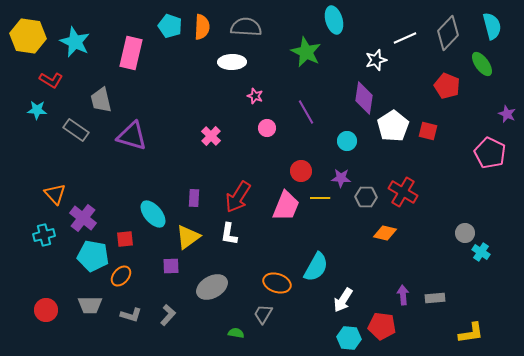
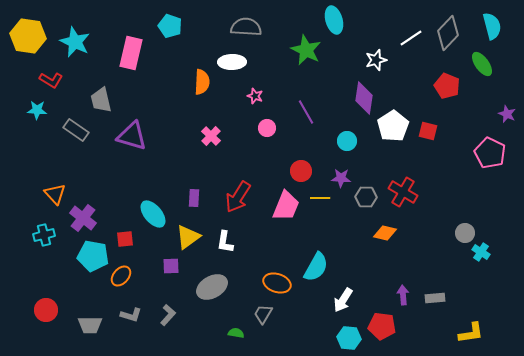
orange semicircle at (202, 27): moved 55 px down
white line at (405, 38): moved 6 px right; rotated 10 degrees counterclockwise
green star at (306, 52): moved 2 px up
white L-shape at (229, 234): moved 4 px left, 8 px down
gray trapezoid at (90, 305): moved 20 px down
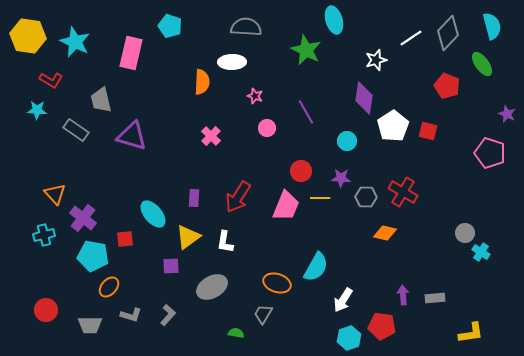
pink pentagon at (490, 153): rotated 8 degrees counterclockwise
orange ellipse at (121, 276): moved 12 px left, 11 px down
cyan hexagon at (349, 338): rotated 25 degrees counterclockwise
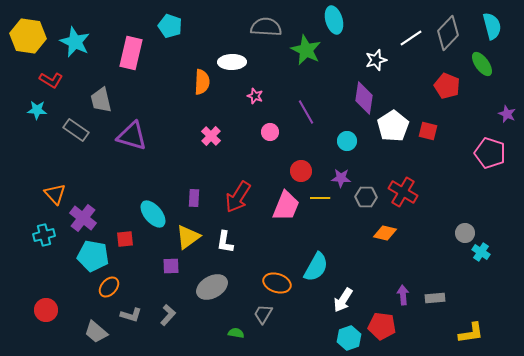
gray semicircle at (246, 27): moved 20 px right
pink circle at (267, 128): moved 3 px right, 4 px down
gray trapezoid at (90, 325): moved 6 px right, 7 px down; rotated 40 degrees clockwise
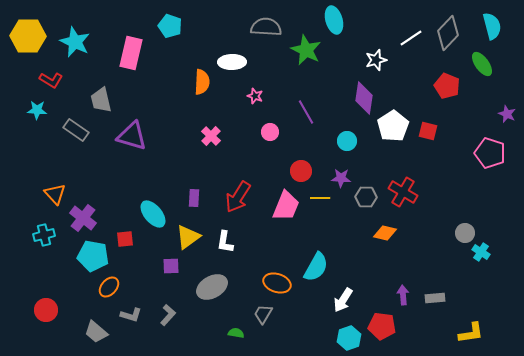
yellow hexagon at (28, 36): rotated 8 degrees counterclockwise
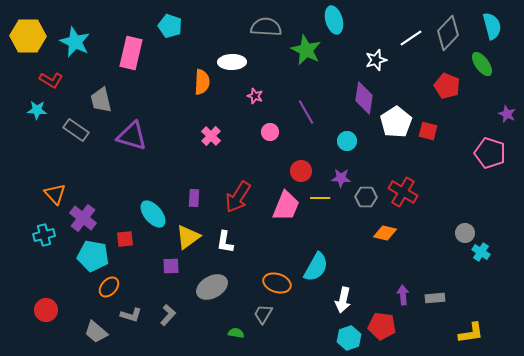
white pentagon at (393, 126): moved 3 px right, 4 px up
white arrow at (343, 300): rotated 20 degrees counterclockwise
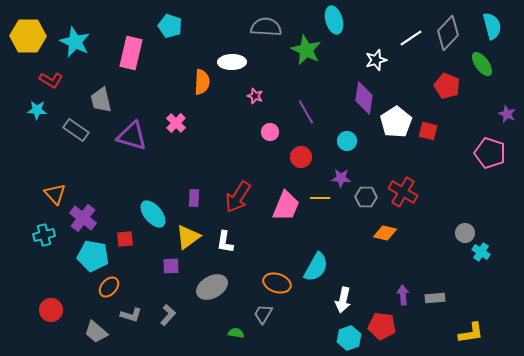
pink cross at (211, 136): moved 35 px left, 13 px up
red circle at (301, 171): moved 14 px up
red circle at (46, 310): moved 5 px right
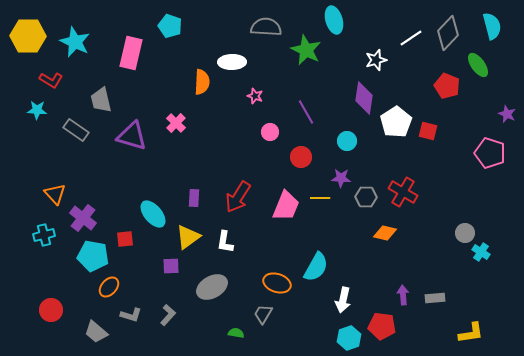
green ellipse at (482, 64): moved 4 px left, 1 px down
